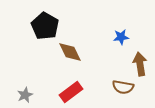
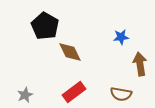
brown semicircle: moved 2 px left, 7 px down
red rectangle: moved 3 px right
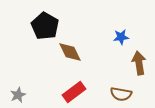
brown arrow: moved 1 px left, 1 px up
gray star: moved 7 px left
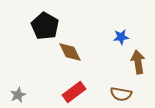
brown arrow: moved 1 px left, 1 px up
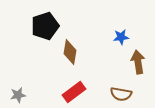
black pentagon: rotated 24 degrees clockwise
brown diamond: rotated 35 degrees clockwise
gray star: rotated 14 degrees clockwise
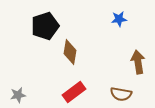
blue star: moved 2 px left, 18 px up
